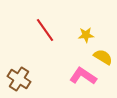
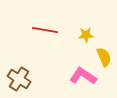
red line: rotated 45 degrees counterclockwise
yellow semicircle: moved 1 px right; rotated 36 degrees clockwise
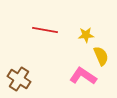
yellow semicircle: moved 3 px left, 1 px up
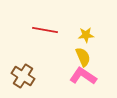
yellow semicircle: moved 18 px left, 1 px down
brown cross: moved 4 px right, 3 px up
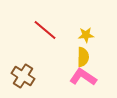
red line: rotated 30 degrees clockwise
yellow semicircle: rotated 24 degrees clockwise
pink L-shape: moved 1 px down
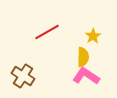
red line: moved 2 px right, 2 px down; rotated 70 degrees counterclockwise
yellow star: moved 7 px right, 1 px down; rotated 28 degrees counterclockwise
pink L-shape: moved 3 px right, 1 px up
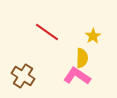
red line: rotated 65 degrees clockwise
yellow semicircle: moved 1 px left, 1 px down
pink L-shape: moved 9 px left
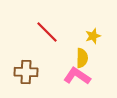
red line: rotated 10 degrees clockwise
yellow star: rotated 14 degrees clockwise
brown cross: moved 3 px right, 4 px up; rotated 30 degrees counterclockwise
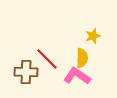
red line: moved 27 px down
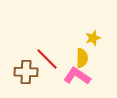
yellow star: moved 2 px down
